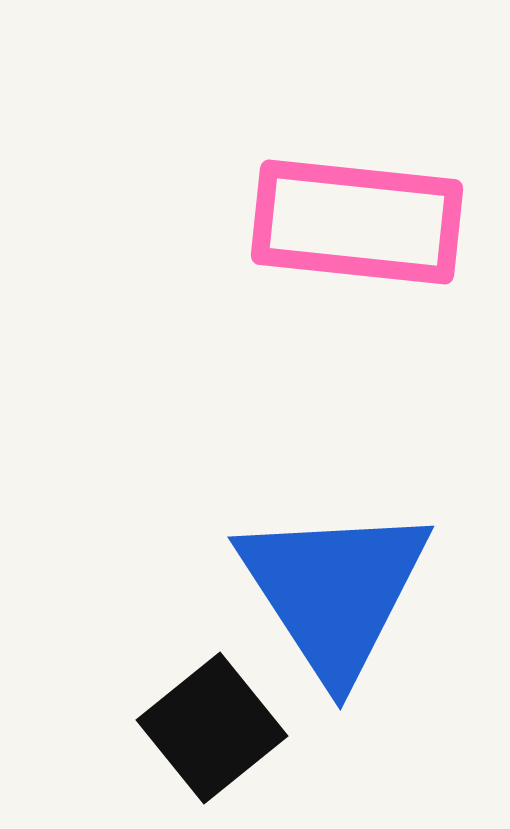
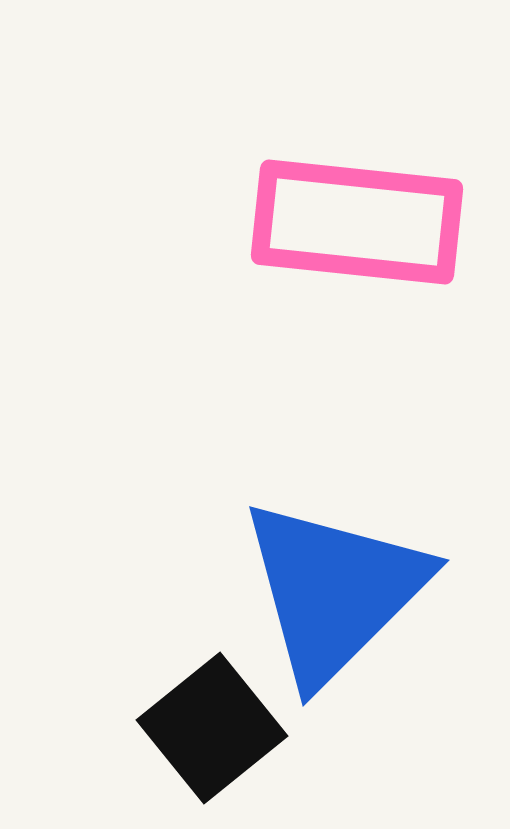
blue triangle: rotated 18 degrees clockwise
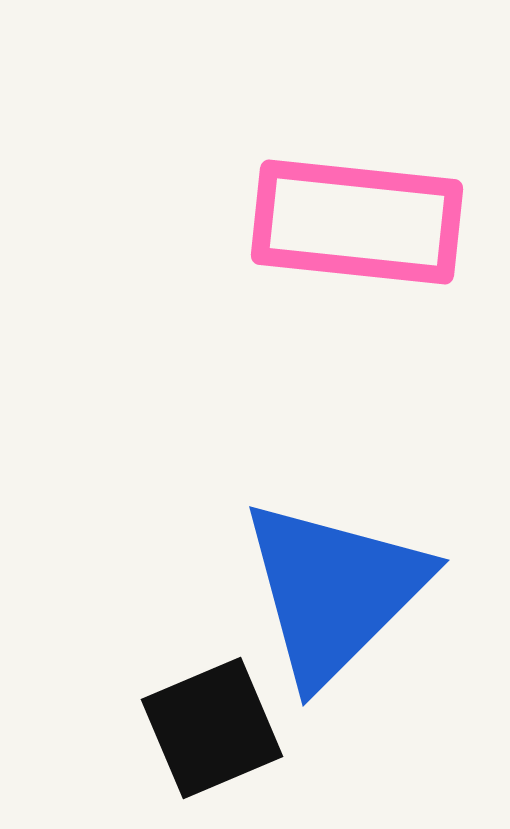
black square: rotated 16 degrees clockwise
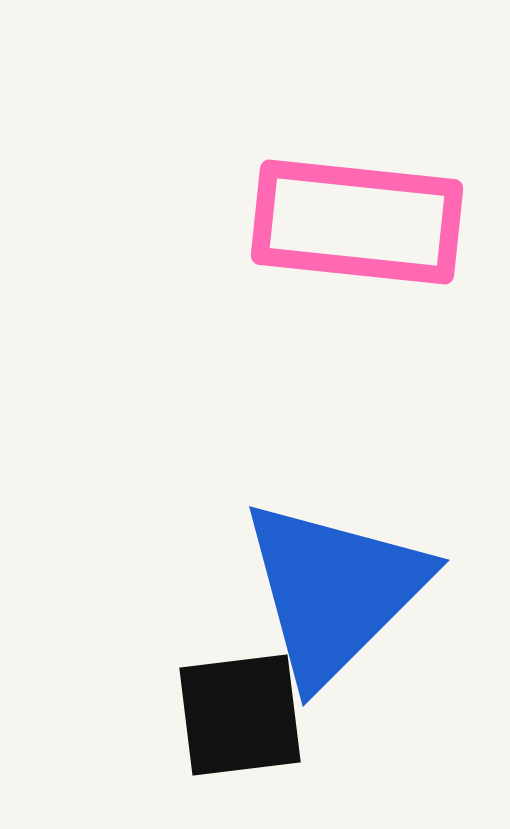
black square: moved 28 px right, 13 px up; rotated 16 degrees clockwise
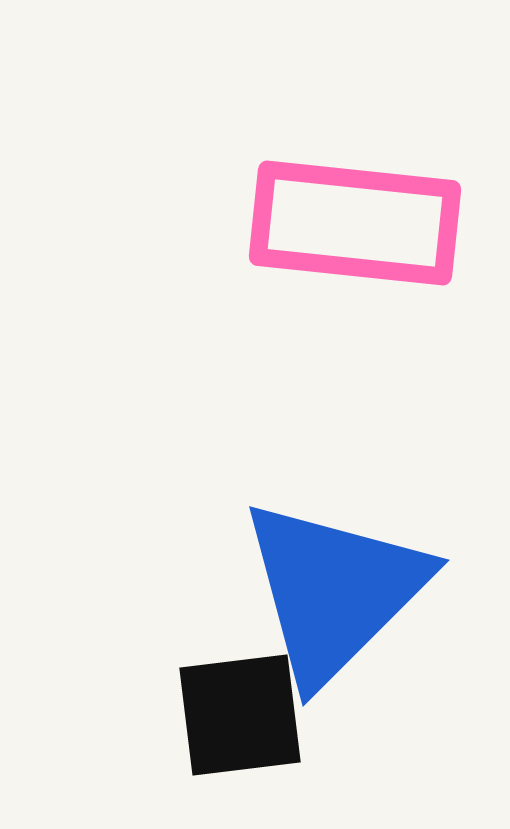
pink rectangle: moved 2 px left, 1 px down
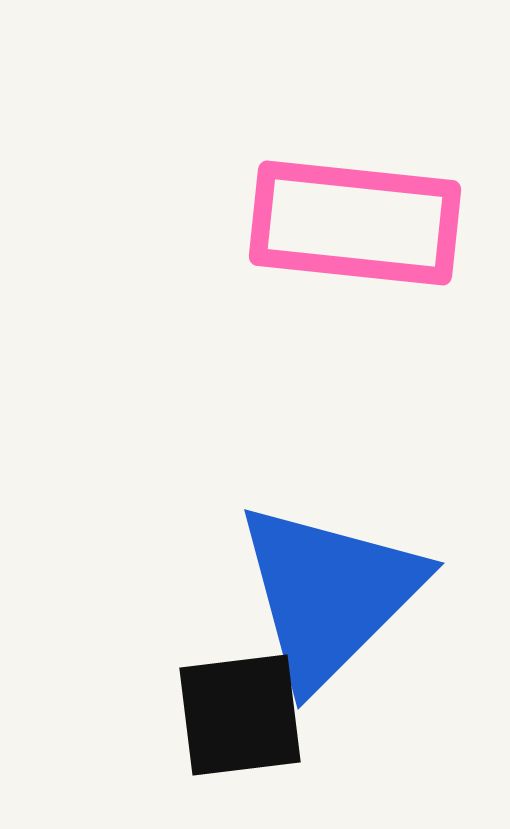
blue triangle: moved 5 px left, 3 px down
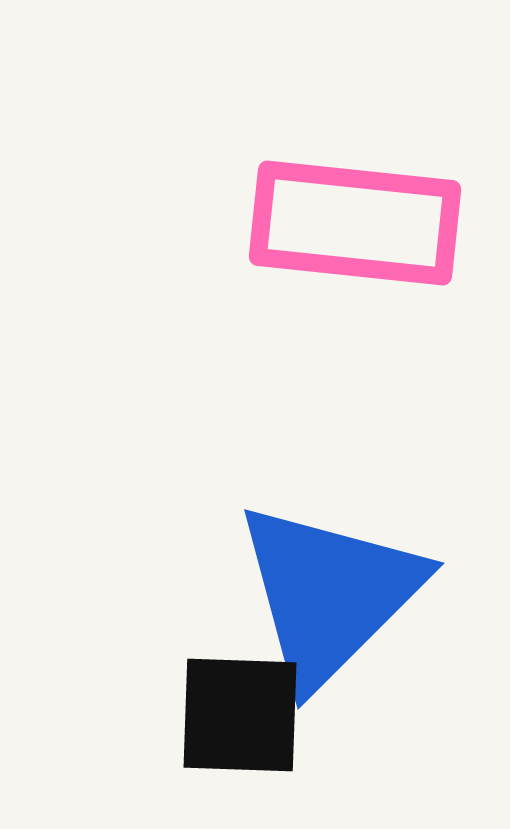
black square: rotated 9 degrees clockwise
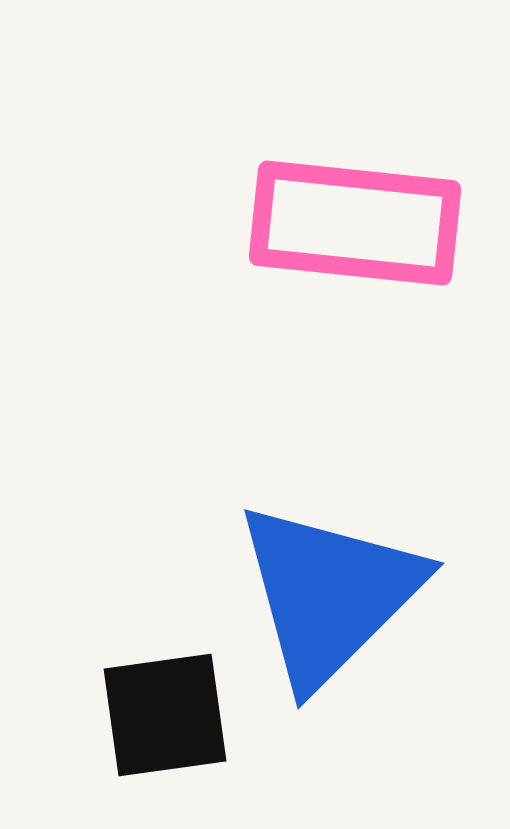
black square: moved 75 px left; rotated 10 degrees counterclockwise
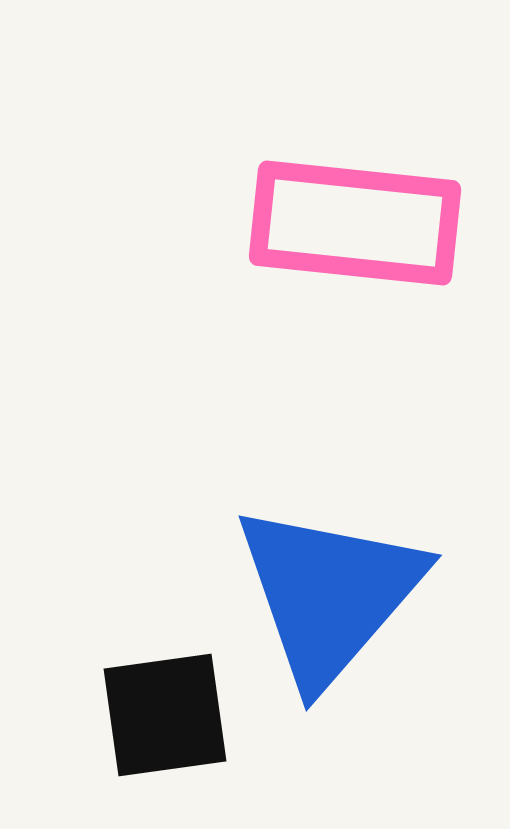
blue triangle: rotated 4 degrees counterclockwise
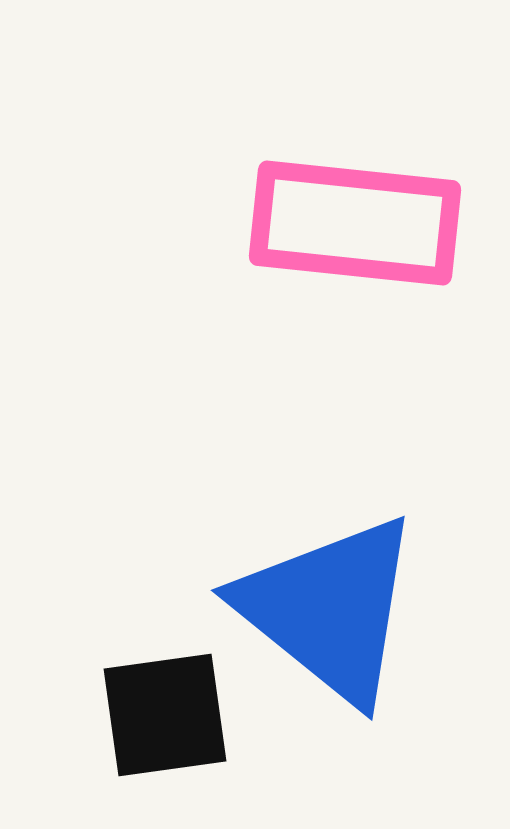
blue triangle: moved 15 px down; rotated 32 degrees counterclockwise
